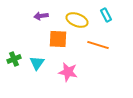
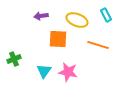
cyan triangle: moved 7 px right, 8 px down
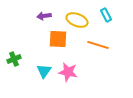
purple arrow: moved 3 px right
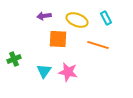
cyan rectangle: moved 3 px down
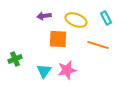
yellow ellipse: moved 1 px left
green cross: moved 1 px right
pink star: moved 1 px left, 2 px up; rotated 24 degrees counterclockwise
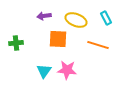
green cross: moved 1 px right, 16 px up; rotated 16 degrees clockwise
pink star: rotated 18 degrees clockwise
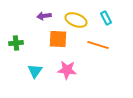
cyan triangle: moved 9 px left
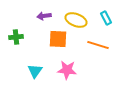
green cross: moved 6 px up
